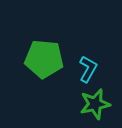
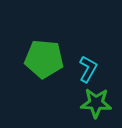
green star: moved 1 px right, 1 px up; rotated 16 degrees clockwise
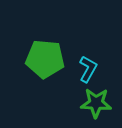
green pentagon: moved 1 px right
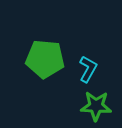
green star: moved 3 px down
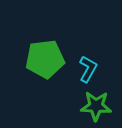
green pentagon: rotated 12 degrees counterclockwise
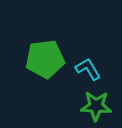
cyan L-shape: rotated 60 degrees counterclockwise
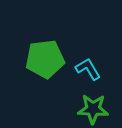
green star: moved 3 px left, 3 px down
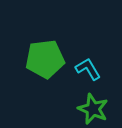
green star: rotated 20 degrees clockwise
